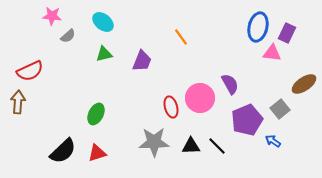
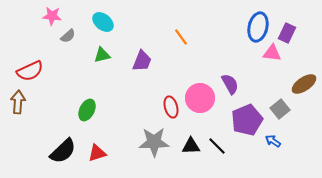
green triangle: moved 2 px left, 1 px down
green ellipse: moved 9 px left, 4 px up
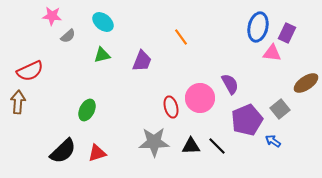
brown ellipse: moved 2 px right, 1 px up
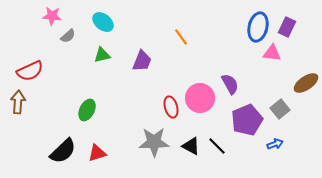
purple rectangle: moved 6 px up
blue arrow: moved 2 px right, 3 px down; rotated 126 degrees clockwise
black triangle: rotated 30 degrees clockwise
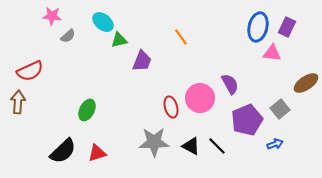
green triangle: moved 17 px right, 15 px up
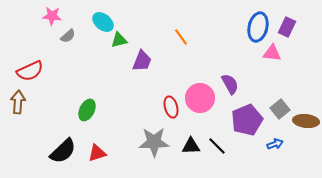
brown ellipse: moved 38 px down; rotated 40 degrees clockwise
black triangle: rotated 30 degrees counterclockwise
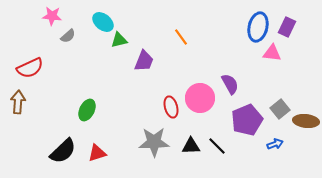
purple trapezoid: moved 2 px right
red semicircle: moved 3 px up
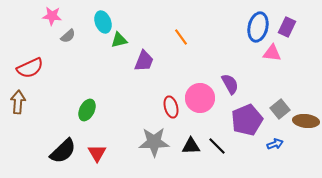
cyan ellipse: rotated 30 degrees clockwise
red triangle: rotated 42 degrees counterclockwise
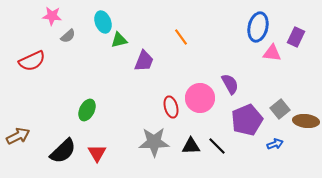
purple rectangle: moved 9 px right, 10 px down
red semicircle: moved 2 px right, 7 px up
brown arrow: moved 34 px down; rotated 60 degrees clockwise
